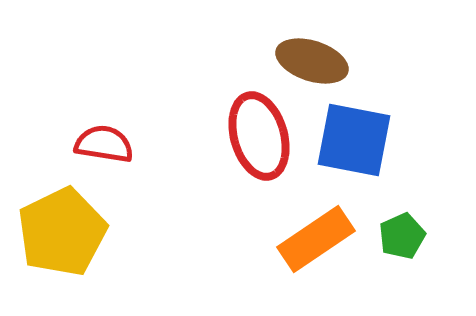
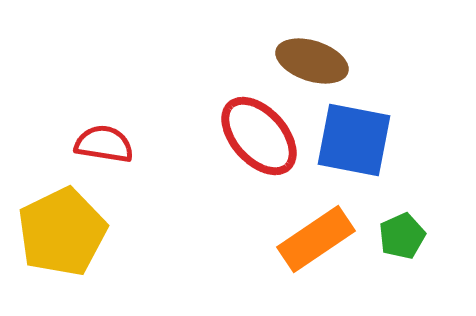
red ellipse: rotated 26 degrees counterclockwise
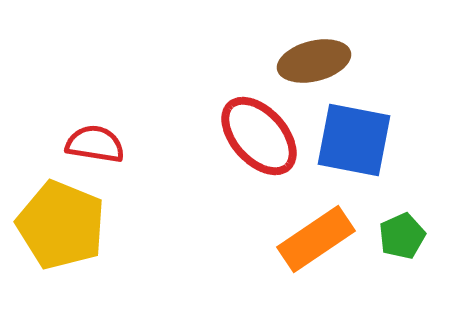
brown ellipse: moved 2 px right; rotated 32 degrees counterclockwise
red semicircle: moved 9 px left
yellow pentagon: moved 1 px left, 7 px up; rotated 24 degrees counterclockwise
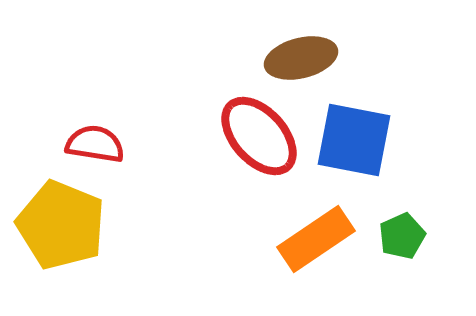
brown ellipse: moved 13 px left, 3 px up
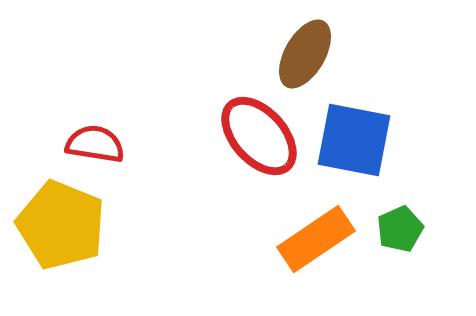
brown ellipse: moved 4 px right, 4 px up; rotated 46 degrees counterclockwise
green pentagon: moved 2 px left, 7 px up
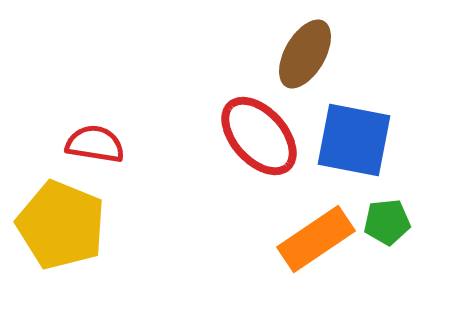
green pentagon: moved 13 px left, 7 px up; rotated 18 degrees clockwise
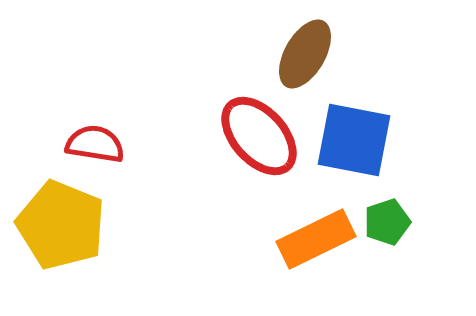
green pentagon: rotated 12 degrees counterclockwise
orange rectangle: rotated 8 degrees clockwise
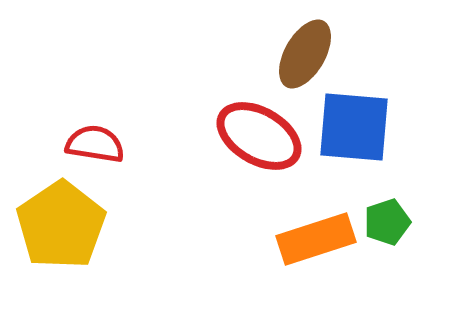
red ellipse: rotated 18 degrees counterclockwise
blue square: moved 13 px up; rotated 6 degrees counterclockwise
yellow pentagon: rotated 16 degrees clockwise
orange rectangle: rotated 8 degrees clockwise
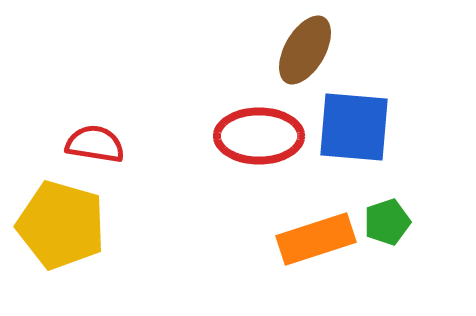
brown ellipse: moved 4 px up
red ellipse: rotated 30 degrees counterclockwise
yellow pentagon: rotated 22 degrees counterclockwise
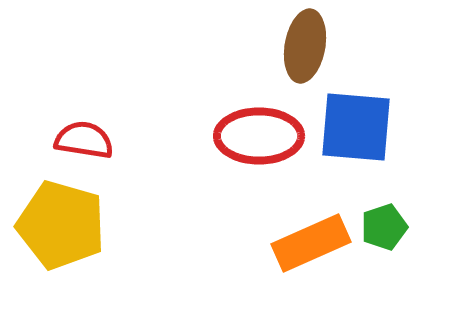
brown ellipse: moved 4 px up; rotated 20 degrees counterclockwise
blue square: moved 2 px right
red semicircle: moved 11 px left, 4 px up
green pentagon: moved 3 px left, 5 px down
orange rectangle: moved 5 px left, 4 px down; rotated 6 degrees counterclockwise
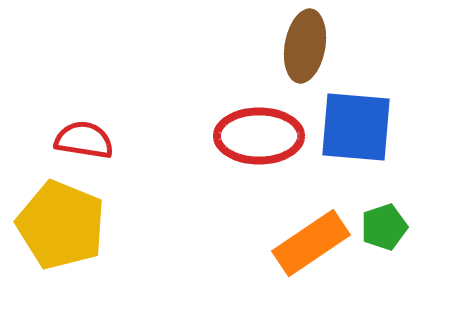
yellow pentagon: rotated 6 degrees clockwise
orange rectangle: rotated 10 degrees counterclockwise
